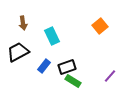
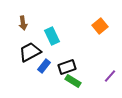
black trapezoid: moved 12 px right
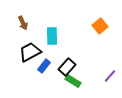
brown arrow: rotated 16 degrees counterclockwise
cyan rectangle: rotated 24 degrees clockwise
black rectangle: rotated 30 degrees counterclockwise
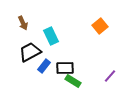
cyan rectangle: moved 1 px left; rotated 24 degrees counterclockwise
black rectangle: moved 2 px left, 1 px down; rotated 48 degrees clockwise
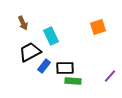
orange square: moved 2 px left, 1 px down; rotated 21 degrees clockwise
green rectangle: rotated 28 degrees counterclockwise
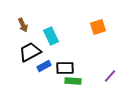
brown arrow: moved 2 px down
blue rectangle: rotated 24 degrees clockwise
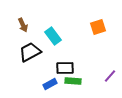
cyan rectangle: moved 2 px right; rotated 12 degrees counterclockwise
blue rectangle: moved 6 px right, 18 px down
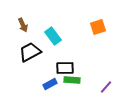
purple line: moved 4 px left, 11 px down
green rectangle: moved 1 px left, 1 px up
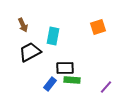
cyan rectangle: rotated 48 degrees clockwise
blue rectangle: rotated 24 degrees counterclockwise
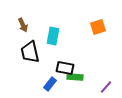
black trapezoid: rotated 75 degrees counterclockwise
black rectangle: rotated 12 degrees clockwise
green rectangle: moved 3 px right, 3 px up
